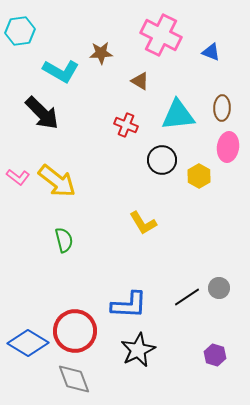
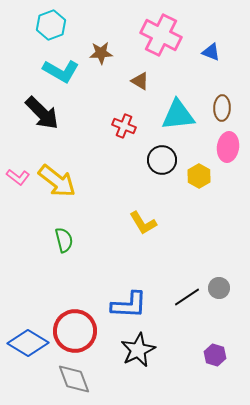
cyan hexagon: moved 31 px right, 6 px up; rotated 12 degrees counterclockwise
red cross: moved 2 px left, 1 px down
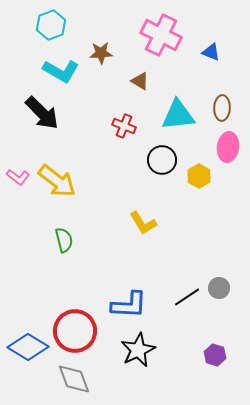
blue diamond: moved 4 px down
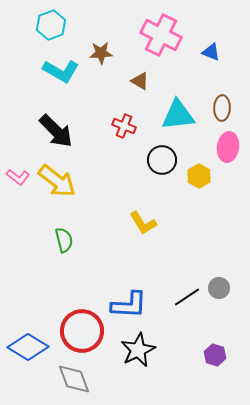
black arrow: moved 14 px right, 18 px down
red circle: moved 7 px right
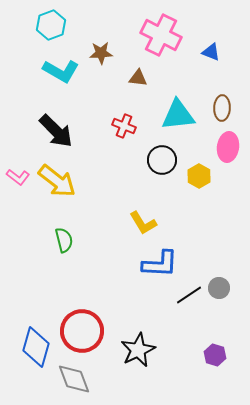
brown triangle: moved 2 px left, 3 px up; rotated 24 degrees counterclockwise
black line: moved 2 px right, 2 px up
blue L-shape: moved 31 px right, 41 px up
blue diamond: moved 8 px right; rotated 75 degrees clockwise
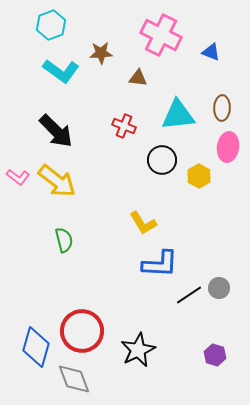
cyan L-shape: rotated 6 degrees clockwise
